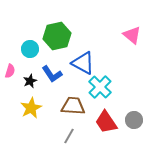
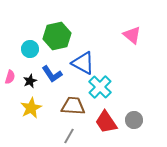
pink semicircle: moved 6 px down
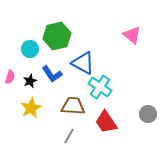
cyan cross: rotated 10 degrees counterclockwise
gray circle: moved 14 px right, 6 px up
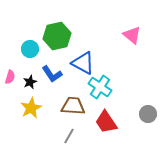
black star: moved 1 px down
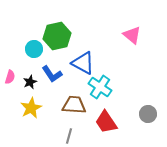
cyan circle: moved 4 px right
brown trapezoid: moved 1 px right, 1 px up
gray line: rotated 14 degrees counterclockwise
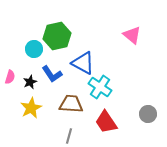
brown trapezoid: moved 3 px left, 1 px up
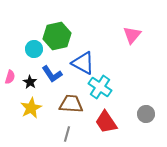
pink triangle: rotated 30 degrees clockwise
black star: rotated 16 degrees counterclockwise
gray circle: moved 2 px left
gray line: moved 2 px left, 2 px up
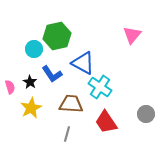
pink semicircle: moved 10 px down; rotated 32 degrees counterclockwise
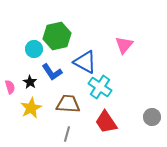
pink triangle: moved 8 px left, 10 px down
blue triangle: moved 2 px right, 1 px up
blue L-shape: moved 2 px up
brown trapezoid: moved 3 px left
gray circle: moved 6 px right, 3 px down
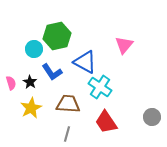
pink semicircle: moved 1 px right, 4 px up
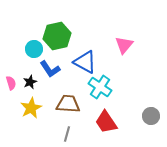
blue L-shape: moved 2 px left, 3 px up
black star: rotated 16 degrees clockwise
gray circle: moved 1 px left, 1 px up
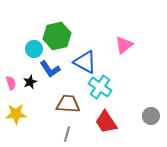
pink triangle: rotated 12 degrees clockwise
yellow star: moved 15 px left, 6 px down; rotated 25 degrees clockwise
